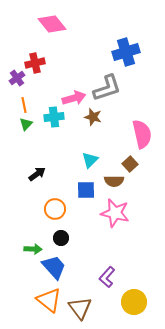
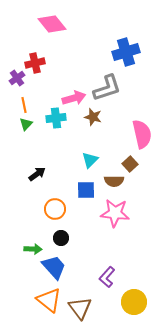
cyan cross: moved 2 px right, 1 px down
pink star: rotated 8 degrees counterclockwise
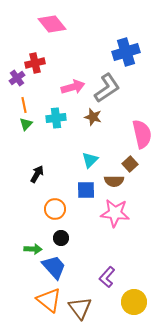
gray L-shape: rotated 16 degrees counterclockwise
pink arrow: moved 1 px left, 11 px up
black arrow: rotated 24 degrees counterclockwise
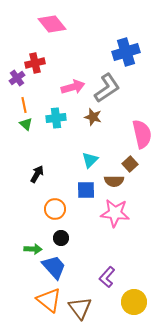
green triangle: rotated 32 degrees counterclockwise
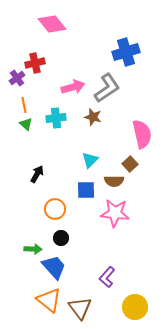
yellow circle: moved 1 px right, 5 px down
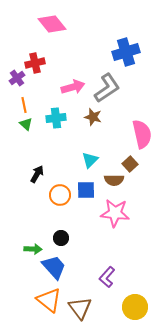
brown semicircle: moved 1 px up
orange circle: moved 5 px right, 14 px up
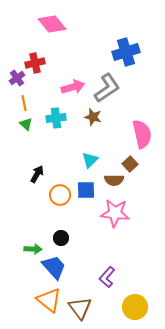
orange line: moved 2 px up
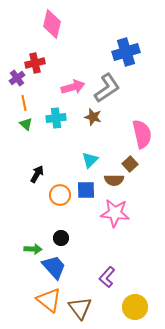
pink diamond: rotated 52 degrees clockwise
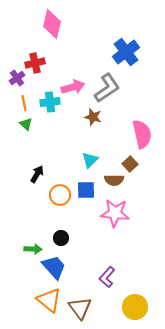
blue cross: rotated 20 degrees counterclockwise
cyan cross: moved 6 px left, 16 px up
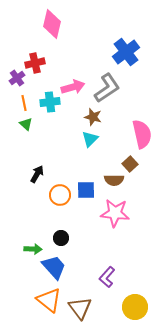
cyan triangle: moved 21 px up
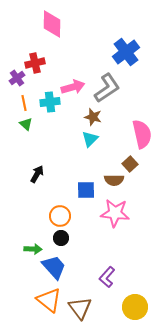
pink diamond: rotated 12 degrees counterclockwise
orange circle: moved 21 px down
